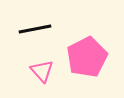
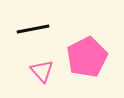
black line: moved 2 px left
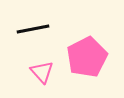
pink triangle: moved 1 px down
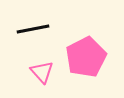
pink pentagon: moved 1 px left
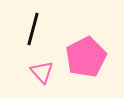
black line: rotated 64 degrees counterclockwise
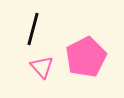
pink triangle: moved 5 px up
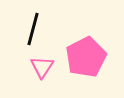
pink triangle: rotated 15 degrees clockwise
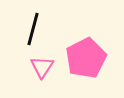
pink pentagon: moved 1 px down
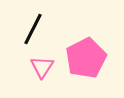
black line: rotated 12 degrees clockwise
